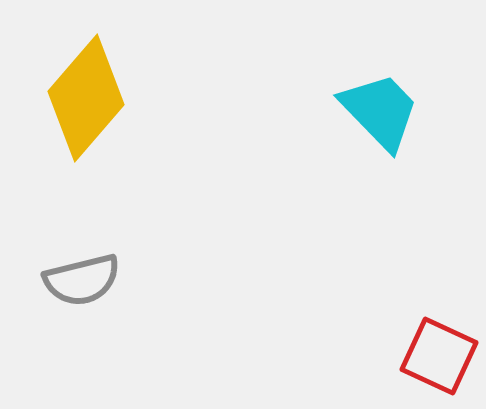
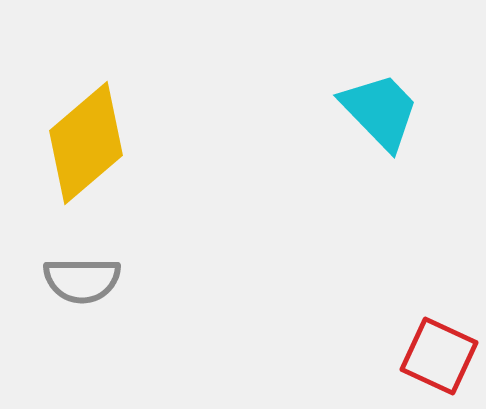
yellow diamond: moved 45 px down; rotated 9 degrees clockwise
gray semicircle: rotated 14 degrees clockwise
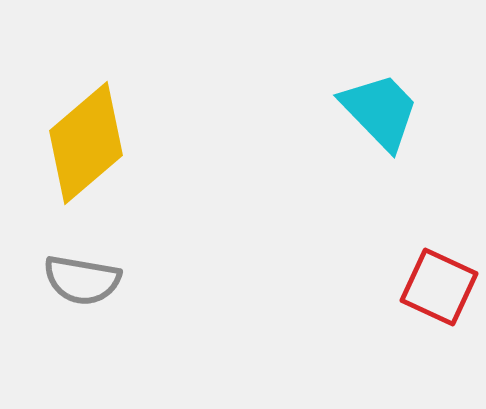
gray semicircle: rotated 10 degrees clockwise
red square: moved 69 px up
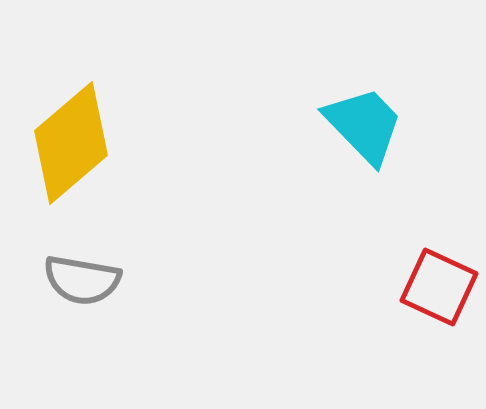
cyan trapezoid: moved 16 px left, 14 px down
yellow diamond: moved 15 px left
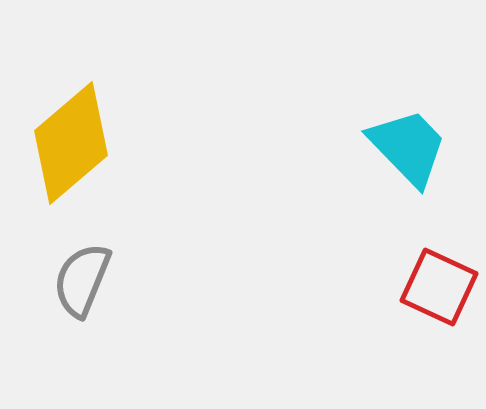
cyan trapezoid: moved 44 px right, 22 px down
gray semicircle: rotated 102 degrees clockwise
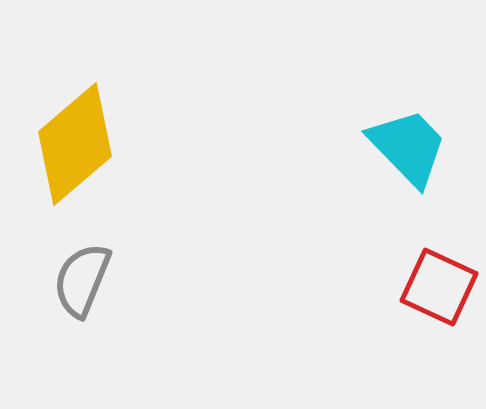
yellow diamond: moved 4 px right, 1 px down
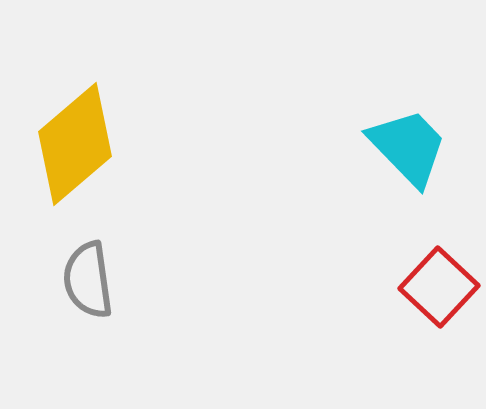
gray semicircle: moved 6 px right; rotated 30 degrees counterclockwise
red square: rotated 18 degrees clockwise
